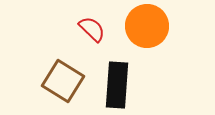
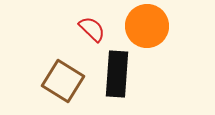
black rectangle: moved 11 px up
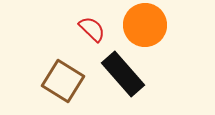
orange circle: moved 2 px left, 1 px up
black rectangle: moved 6 px right; rotated 45 degrees counterclockwise
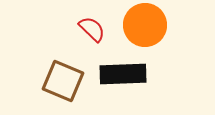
black rectangle: rotated 51 degrees counterclockwise
brown square: rotated 9 degrees counterclockwise
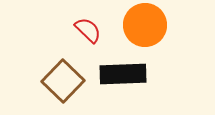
red semicircle: moved 4 px left, 1 px down
brown square: rotated 21 degrees clockwise
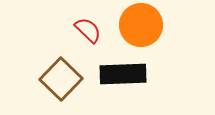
orange circle: moved 4 px left
brown square: moved 2 px left, 2 px up
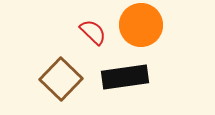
red semicircle: moved 5 px right, 2 px down
black rectangle: moved 2 px right, 3 px down; rotated 6 degrees counterclockwise
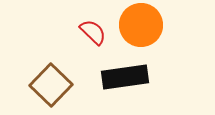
brown square: moved 10 px left, 6 px down
